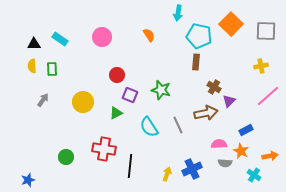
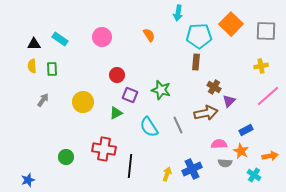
cyan pentagon: rotated 15 degrees counterclockwise
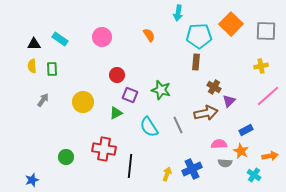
blue star: moved 4 px right
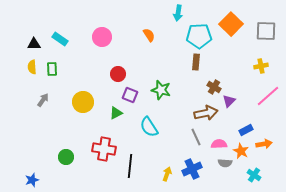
yellow semicircle: moved 1 px down
red circle: moved 1 px right, 1 px up
gray line: moved 18 px right, 12 px down
orange arrow: moved 6 px left, 12 px up
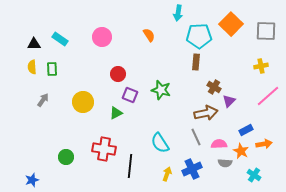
cyan semicircle: moved 11 px right, 16 px down
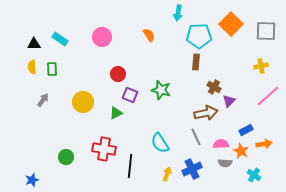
pink semicircle: moved 2 px right
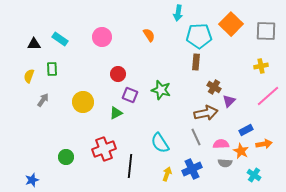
yellow semicircle: moved 3 px left, 9 px down; rotated 24 degrees clockwise
red cross: rotated 30 degrees counterclockwise
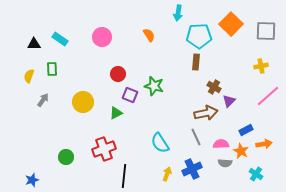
green star: moved 7 px left, 4 px up
black line: moved 6 px left, 10 px down
cyan cross: moved 2 px right, 1 px up
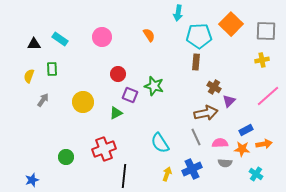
yellow cross: moved 1 px right, 6 px up
pink semicircle: moved 1 px left, 1 px up
orange star: moved 1 px right, 2 px up; rotated 21 degrees counterclockwise
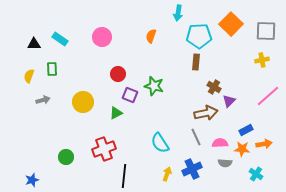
orange semicircle: moved 2 px right, 1 px down; rotated 128 degrees counterclockwise
gray arrow: rotated 40 degrees clockwise
